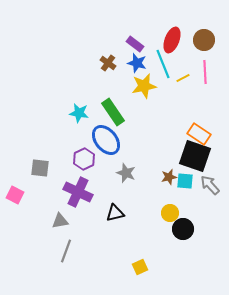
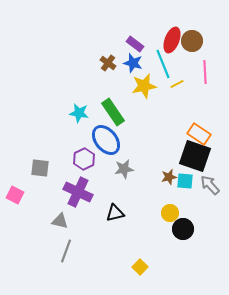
brown circle: moved 12 px left, 1 px down
blue star: moved 4 px left
yellow line: moved 6 px left, 6 px down
gray star: moved 2 px left, 4 px up; rotated 30 degrees counterclockwise
gray triangle: rotated 24 degrees clockwise
yellow square: rotated 21 degrees counterclockwise
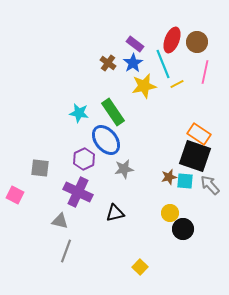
brown circle: moved 5 px right, 1 px down
blue star: rotated 24 degrees clockwise
pink line: rotated 15 degrees clockwise
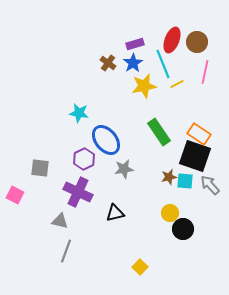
purple rectangle: rotated 54 degrees counterclockwise
green rectangle: moved 46 px right, 20 px down
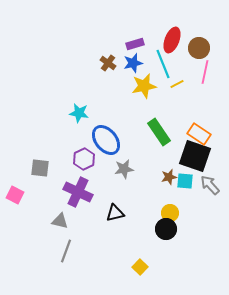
brown circle: moved 2 px right, 6 px down
blue star: rotated 18 degrees clockwise
black circle: moved 17 px left
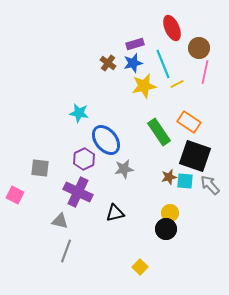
red ellipse: moved 12 px up; rotated 45 degrees counterclockwise
orange rectangle: moved 10 px left, 12 px up
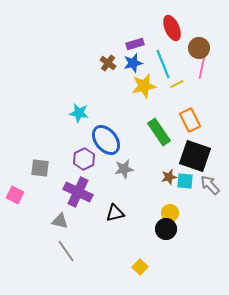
pink line: moved 3 px left, 5 px up
orange rectangle: moved 1 px right, 2 px up; rotated 30 degrees clockwise
gray line: rotated 55 degrees counterclockwise
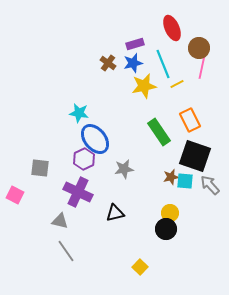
blue ellipse: moved 11 px left, 1 px up
brown star: moved 2 px right
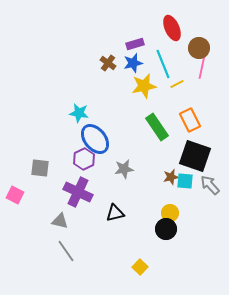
green rectangle: moved 2 px left, 5 px up
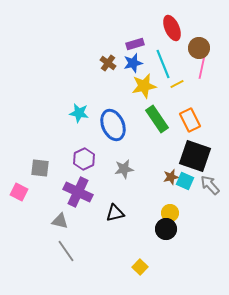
green rectangle: moved 8 px up
blue ellipse: moved 18 px right, 14 px up; rotated 16 degrees clockwise
cyan square: rotated 18 degrees clockwise
pink square: moved 4 px right, 3 px up
